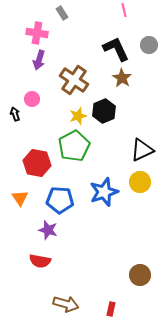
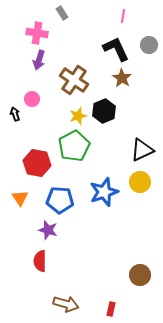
pink line: moved 1 px left, 6 px down; rotated 24 degrees clockwise
red semicircle: rotated 80 degrees clockwise
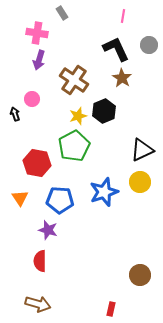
brown arrow: moved 28 px left
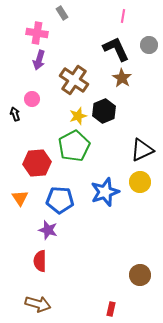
red hexagon: rotated 16 degrees counterclockwise
blue star: moved 1 px right
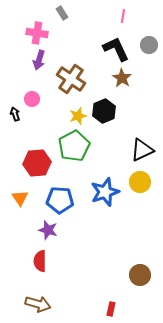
brown cross: moved 3 px left, 1 px up
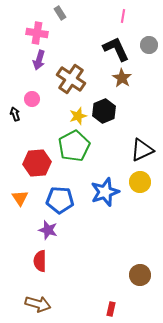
gray rectangle: moved 2 px left
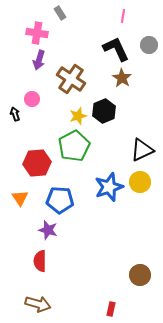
blue star: moved 4 px right, 5 px up
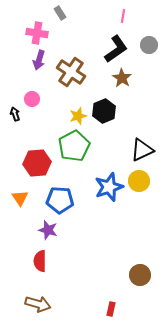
black L-shape: rotated 80 degrees clockwise
brown cross: moved 7 px up
yellow circle: moved 1 px left, 1 px up
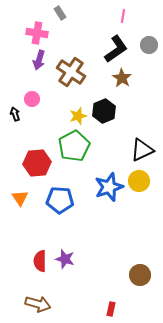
purple star: moved 17 px right, 29 px down
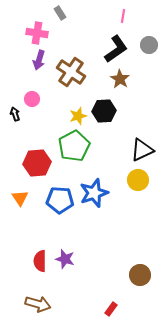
brown star: moved 2 px left, 1 px down
black hexagon: rotated 20 degrees clockwise
yellow circle: moved 1 px left, 1 px up
blue star: moved 15 px left, 6 px down
red rectangle: rotated 24 degrees clockwise
